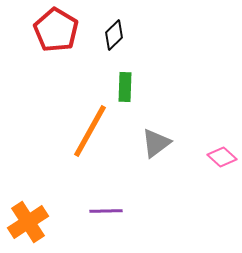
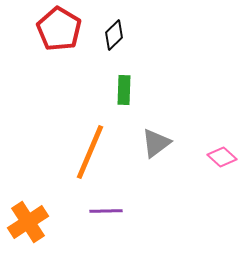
red pentagon: moved 3 px right, 1 px up
green rectangle: moved 1 px left, 3 px down
orange line: moved 21 px down; rotated 6 degrees counterclockwise
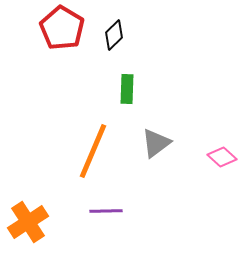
red pentagon: moved 3 px right, 1 px up
green rectangle: moved 3 px right, 1 px up
orange line: moved 3 px right, 1 px up
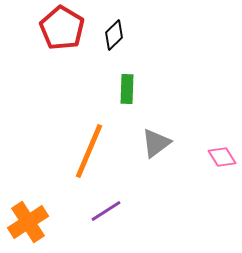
orange line: moved 4 px left
pink diamond: rotated 16 degrees clockwise
purple line: rotated 32 degrees counterclockwise
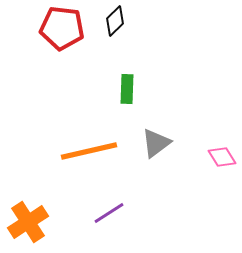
red pentagon: rotated 24 degrees counterclockwise
black diamond: moved 1 px right, 14 px up
orange line: rotated 54 degrees clockwise
purple line: moved 3 px right, 2 px down
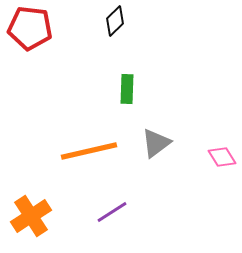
red pentagon: moved 32 px left
purple line: moved 3 px right, 1 px up
orange cross: moved 3 px right, 6 px up
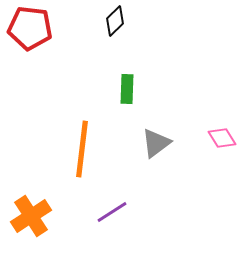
orange line: moved 7 px left, 2 px up; rotated 70 degrees counterclockwise
pink diamond: moved 19 px up
